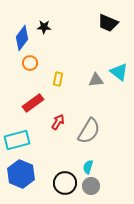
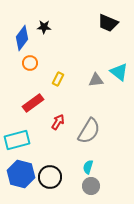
yellow rectangle: rotated 16 degrees clockwise
blue hexagon: rotated 8 degrees counterclockwise
black circle: moved 15 px left, 6 px up
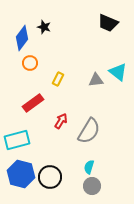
black star: rotated 16 degrees clockwise
cyan triangle: moved 1 px left
red arrow: moved 3 px right, 1 px up
cyan semicircle: moved 1 px right
gray circle: moved 1 px right
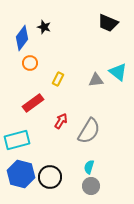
gray circle: moved 1 px left
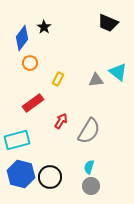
black star: rotated 16 degrees clockwise
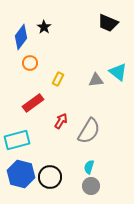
blue diamond: moved 1 px left, 1 px up
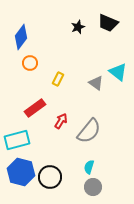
black star: moved 34 px right; rotated 16 degrees clockwise
gray triangle: moved 3 px down; rotated 42 degrees clockwise
red rectangle: moved 2 px right, 5 px down
gray semicircle: rotated 8 degrees clockwise
blue hexagon: moved 2 px up
gray circle: moved 2 px right, 1 px down
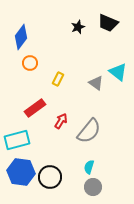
blue hexagon: rotated 8 degrees counterclockwise
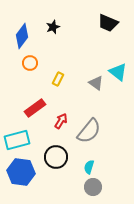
black star: moved 25 px left
blue diamond: moved 1 px right, 1 px up
black circle: moved 6 px right, 20 px up
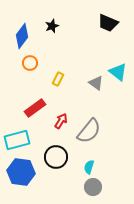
black star: moved 1 px left, 1 px up
